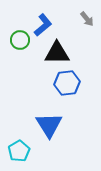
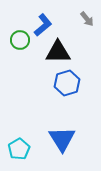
black triangle: moved 1 px right, 1 px up
blue hexagon: rotated 10 degrees counterclockwise
blue triangle: moved 13 px right, 14 px down
cyan pentagon: moved 2 px up
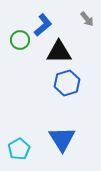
black triangle: moved 1 px right
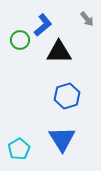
blue hexagon: moved 13 px down
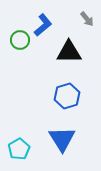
black triangle: moved 10 px right
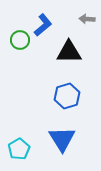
gray arrow: rotated 133 degrees clockwise
